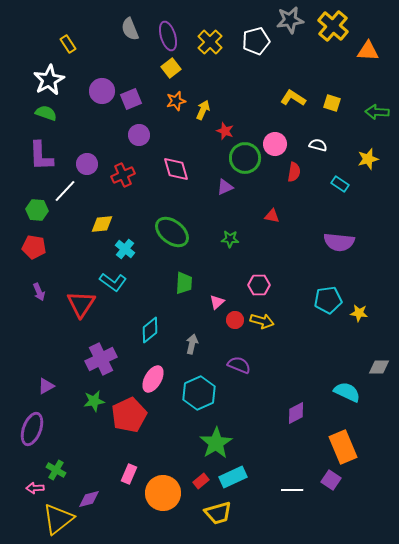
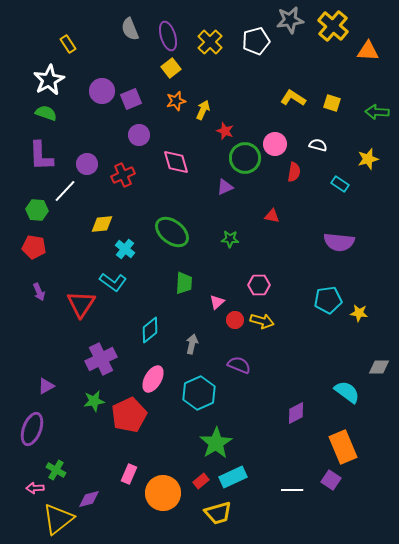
pink diamond at (176, 169): moved 7 px up
cyan semicircle at (347, 392): rotated 12 degrees clockwise
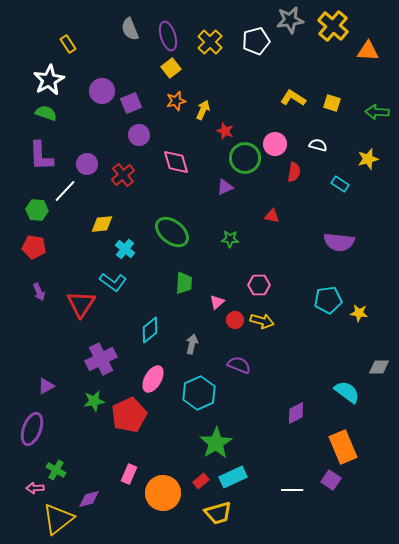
purple square at (131, 99): moved 4 px down
red cross at (123, 175): rotated 15 degrees counterclockwise
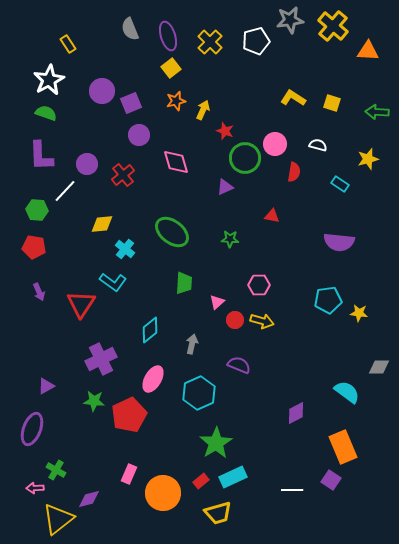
green star at (94, 401): rotated 15 degrees clockwise
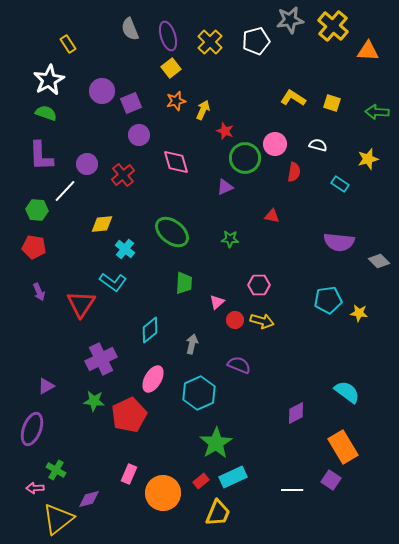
gray diamond at (379, 367): moved 106 px up; rotated 45 degrees clockwise
orange rectangle at (343, 447): rotated 8 degrees counterclockwise
yellow trapezoid at (218, 513): rotated 52 degrees counterclockwise
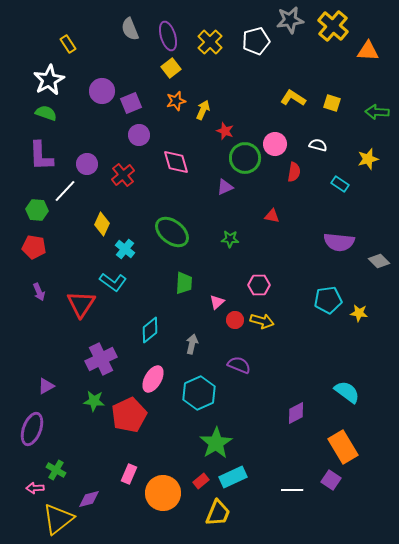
yellow diamond at (102, 224): rotated 60 degrees counterclockwise
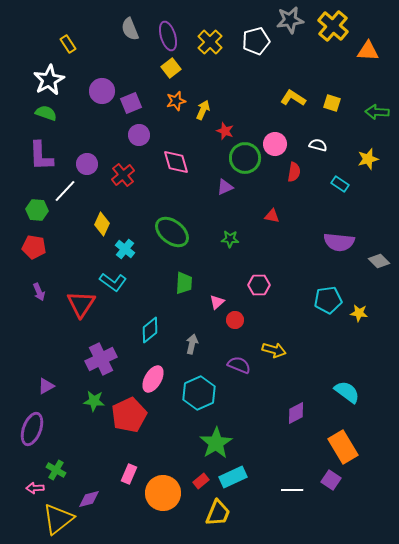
yellow arrow at (262, 321): moved 12 px right, 29 px down
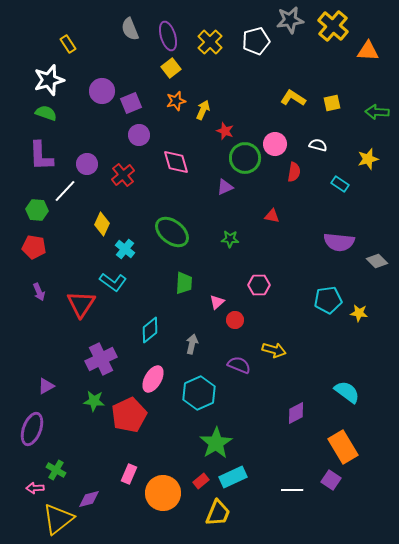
white star at (49, 80): rotated 12 degrees clockwise
yellow square at (332, 103): rotated 30 degrees counterclockwise
gray diamond at (379, 261): moved 2 px left
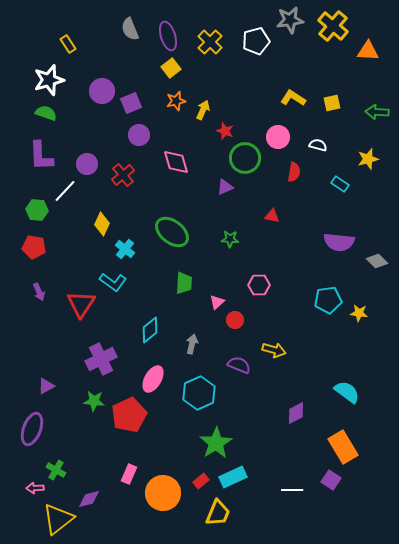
pink circle at (275, 144): moved 3 px right, 7 px up
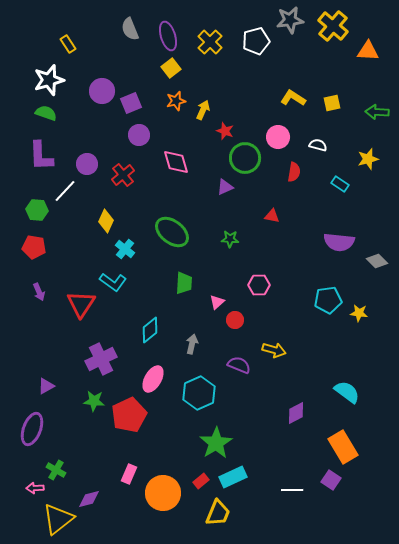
yellow diamond at (102, 224): moved 4 px right, 3 px up
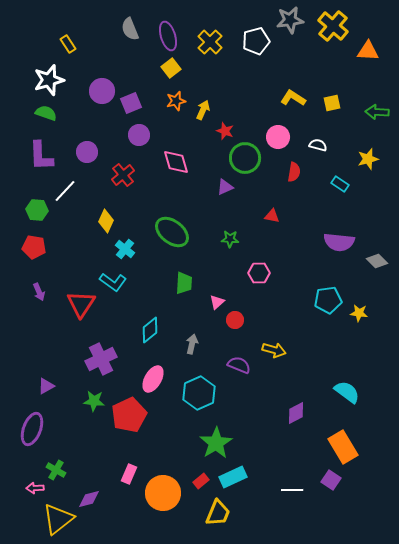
purple circle at (87, 164): moved 12 px up
pink hexagon at (259, 285): moved 12 px up
